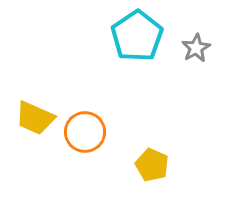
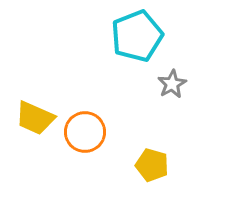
cyan pentagon: rotated 12 degrees clockwise
gray star: moved 24 px left, 36 px down
yellow pentagon: rotated 8 degrees counterclockwise
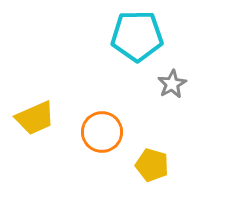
cyan pentagon: rotated 21 degrees clockwise
yellow trapezoid: rotated 48 degrees counterclockwise
orange circle: moved 17 px right
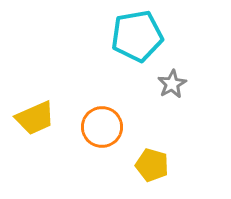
cyan pentagon: rotated 9 degrees counterclockwise
orange circle: moved 5 px up
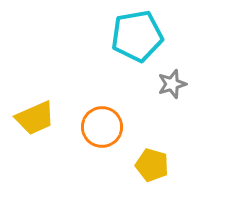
gray star: rotated 12 degrees clockwise
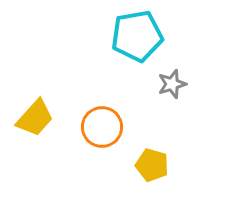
yellow trapezoid: rotated 24 degrees counterclockwise
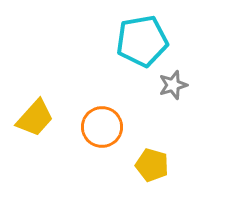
cyan pentagon: moved 5 px right, 5 px down
gray star: moved 1 px right, 1 px down
